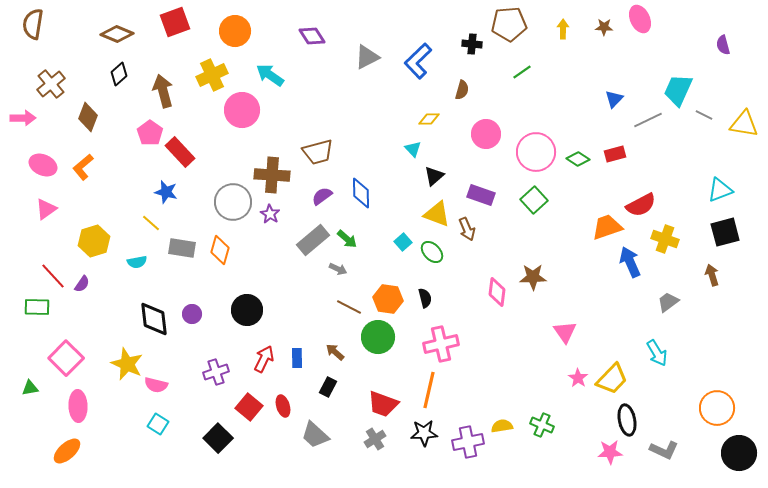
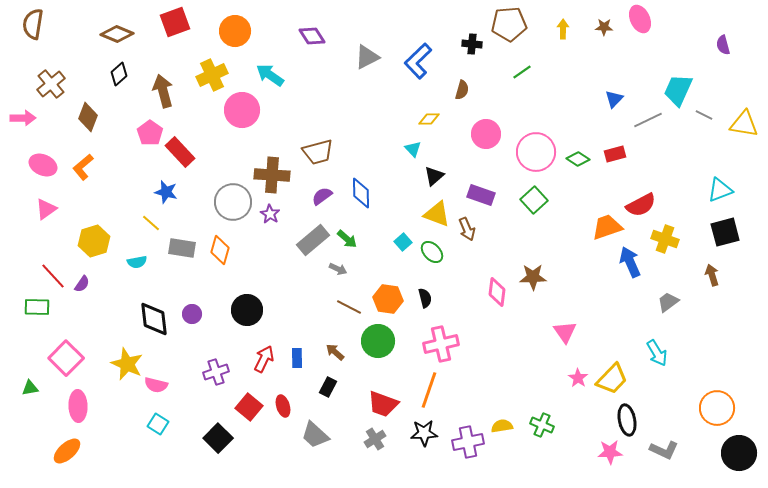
green circle at (378, 337): moved 4 px down
orange line at (429, 390): rotated 6 degrees clockwise
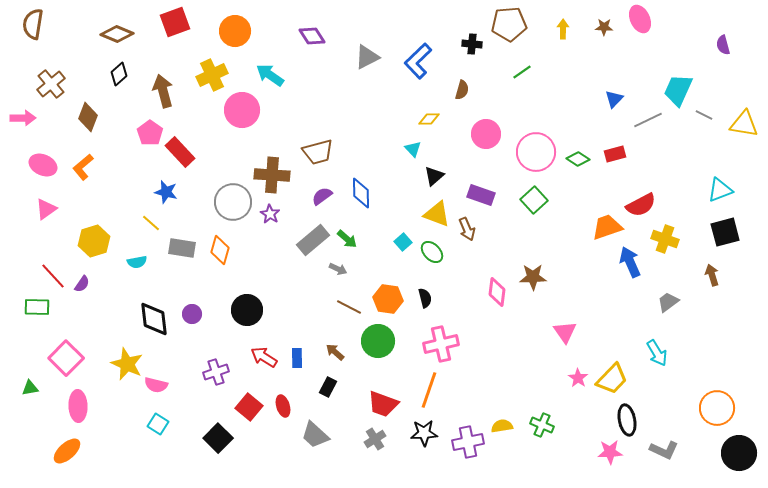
red arrow at (264, 359): moved 2 px up; rotated 84 degrees counterclockwise
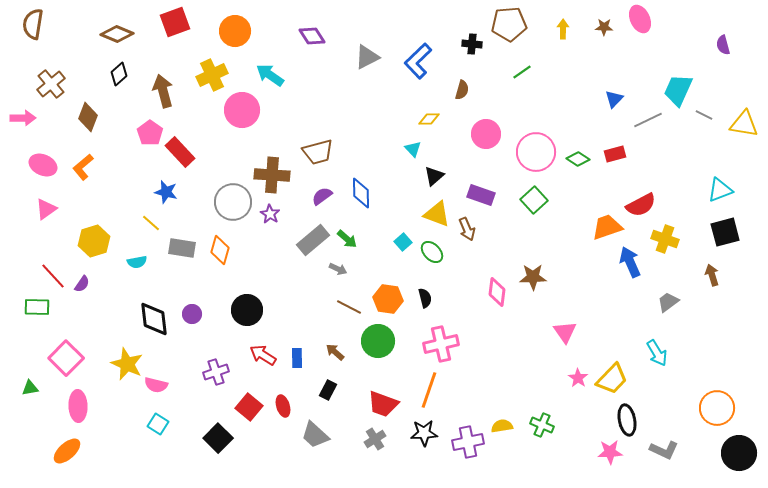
red arrow at (264, 357): moved 1 px left, 2 px up
black rectangle at (328, 387): moved 3 px down
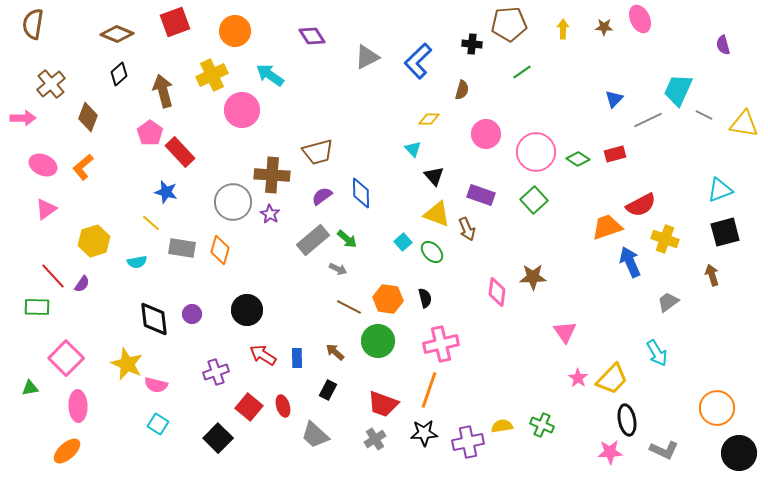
black triangle at (434, 176): rotated 30 degrees counterclockwise
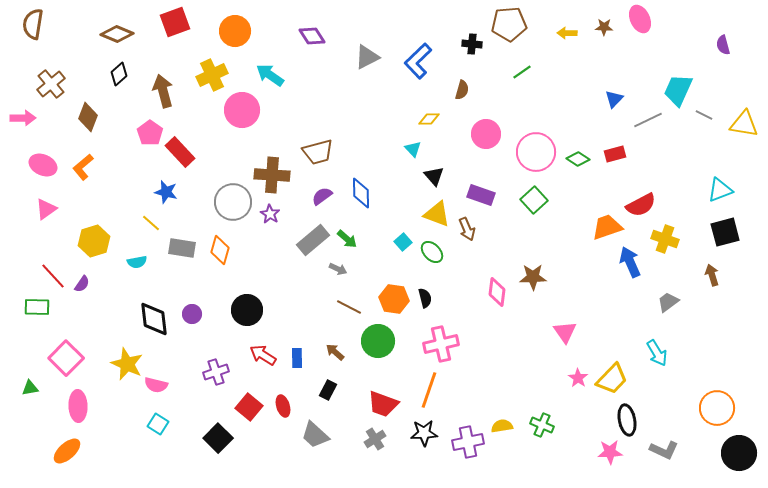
yellow arrow at (563, 29): moved 4 px right, 4 px down; rotated 90 degrees counterclockwise
orange hexagon at (388, 299): moved 6 px right
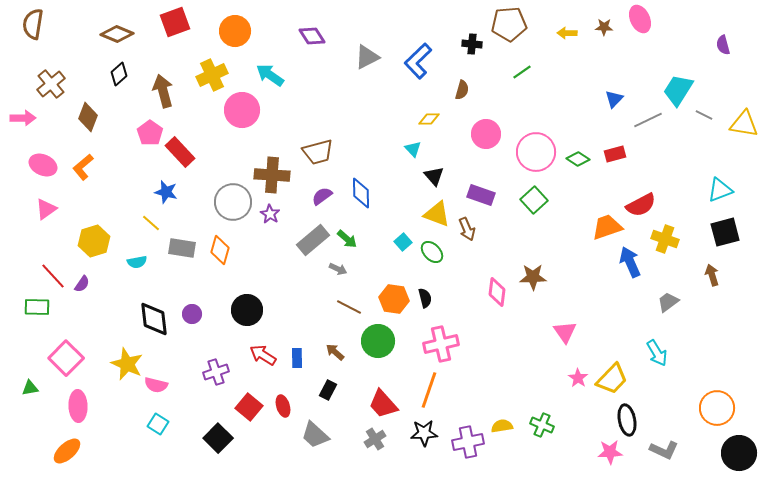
cyan trapezoid at (678, 90): rotated 8 degrees clockwise
red trapezoid at (383, 404): rotated 28 degrees clockwise
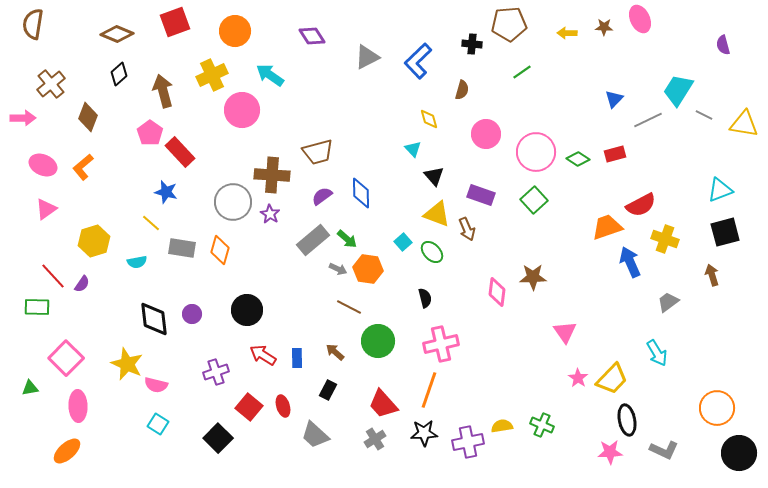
yellow diamond at (429, 119): rotated 75 degrees clockwise
orange hexagon at (394, 299): moved 26 px left, 30 px up
